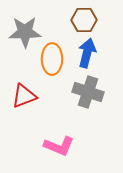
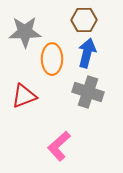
pink L-shape: rotated 116 degrees clockwise
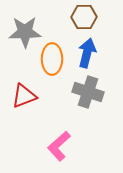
brown hexagon: moved 3 px up
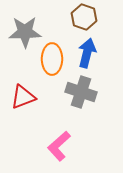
brown hexagon: rotated 20 degrees clockwise
gray cross: moved 7 px left
red triangle: moved 1 px left, 1 px down
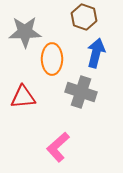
blue arrow: moved 9 px right
red triangle: rotated 16 degrees clockwise
pink L-shape: moved 1 px left, 1 px down
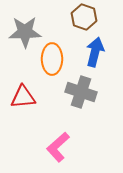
blue arrow: moved 1 px left, 1 px up
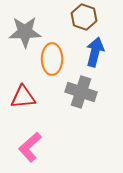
pink L-shape: moved 28 px left
